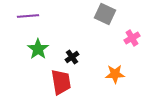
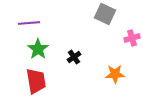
purple line: moved 1 px right, 7 px down
pink cross: rotated 14 degrees clockwise
black cross: moved 2 px right
red trapezoid: moved 25 px left, 1 px up
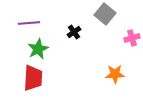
gray square: rotated 15 degrees clockwise
green star: rotated 10 degrees clockwise
black cross: moved 25 px up
red trapezoid: moved 3 px left, 3 px up; rotated 12 degrees clockwise
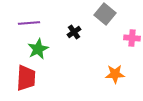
pink cross: rotated 21 degrees clockwise
red trapezoid: moved 7 px left
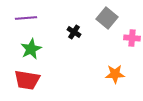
gray square: moved 2 px right, 4 px down
purple line: moved 3 px left, 5 px up
black cross: rotated 24 degrees counterclockwise
green star: moved 7 px left
red trapezoid: moved 1 px right, 2 px down; rotated 96 degrees clockwise
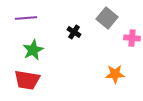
green star: moved 2 px right, 1 px down
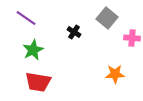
purple line: rotated 40 degrees clockwise
red trapezoid: moved 11 px right, 2 px down
